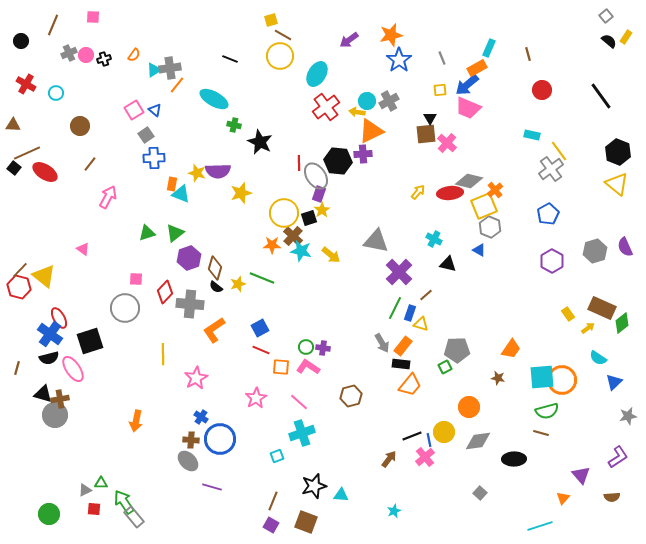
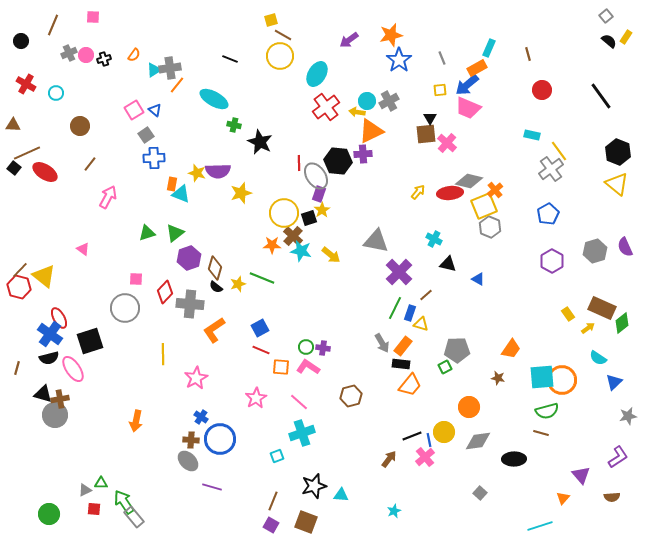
blue triangle at (479, 250): moved 1 px left, 29 px down
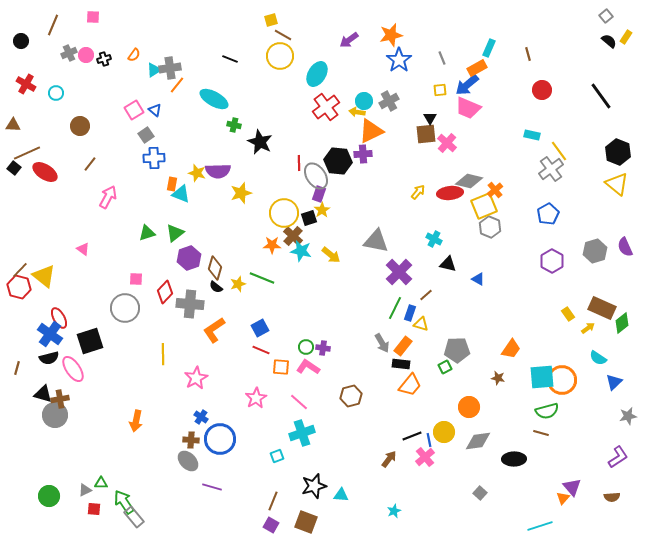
cyan circle at (367, 101): moved 3 px left
purple triangle at (581, 475): moved 9 px left, 12 px down
green circle at (49, 514): moved 18 px up
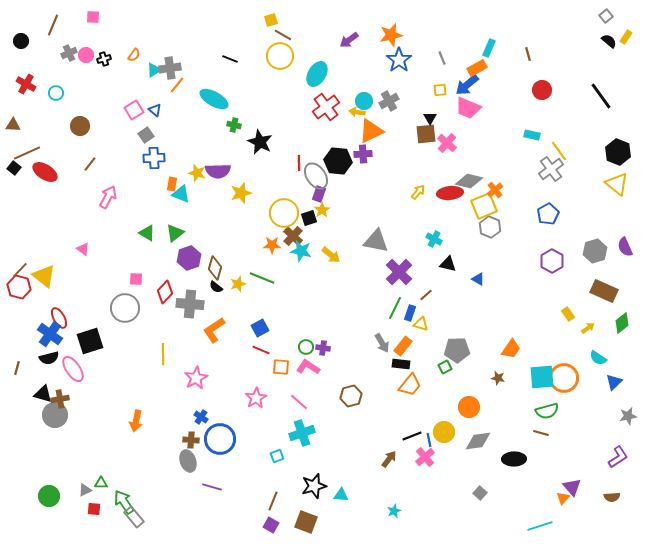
green triangle at (147, 233): rotated 48 degrees clockwise
brown rectangle at (602, 308): moved 2 px right, 17 px up
orange circle at (562, 380): moved 2 px right, 2 px up
gray ellipse at (188, 461): rotated 25 degrees clockwise
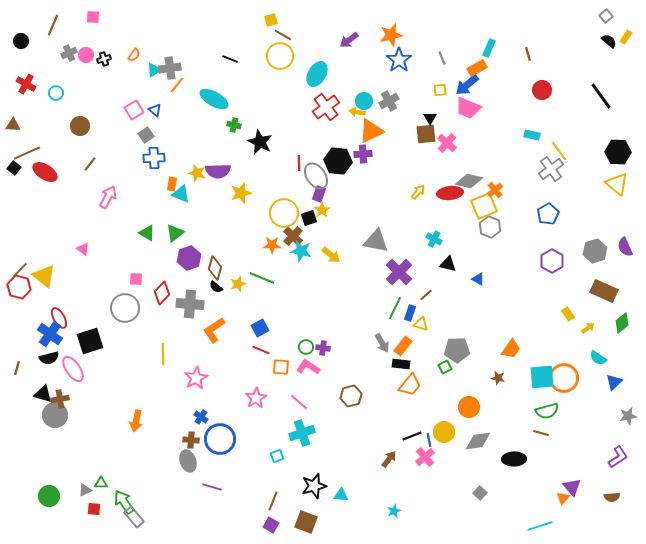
black hexagon at (618, 152): rotated 20 degrees counterclockwise
red diamond at (165, 292): moved 3 px left, 1 px down
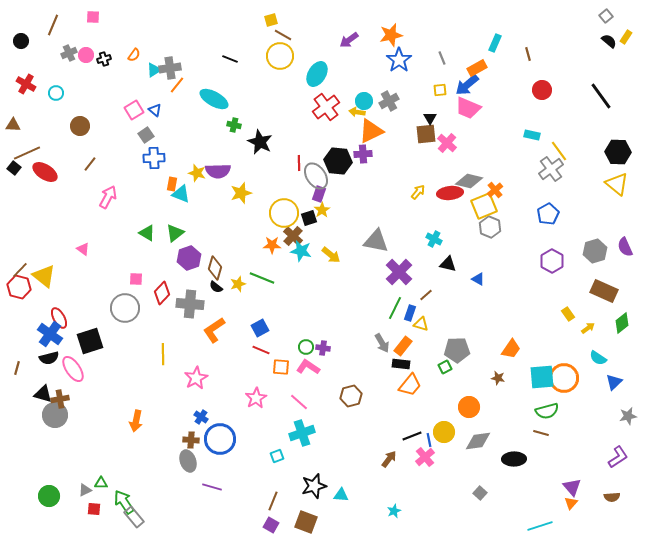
cyan rectangle at (489, 48): moved 6 px right, 5 px up
orange triangle at (563, 498): moved 8 px right, 5 px down
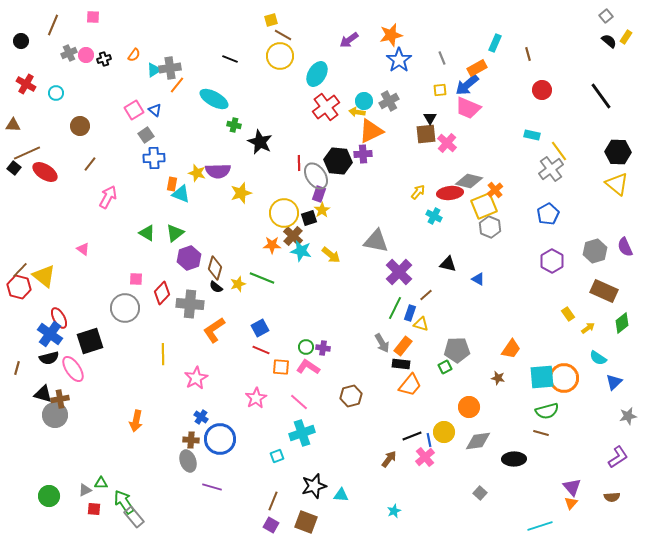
cyan cross at (434, 239): moved 23 px up
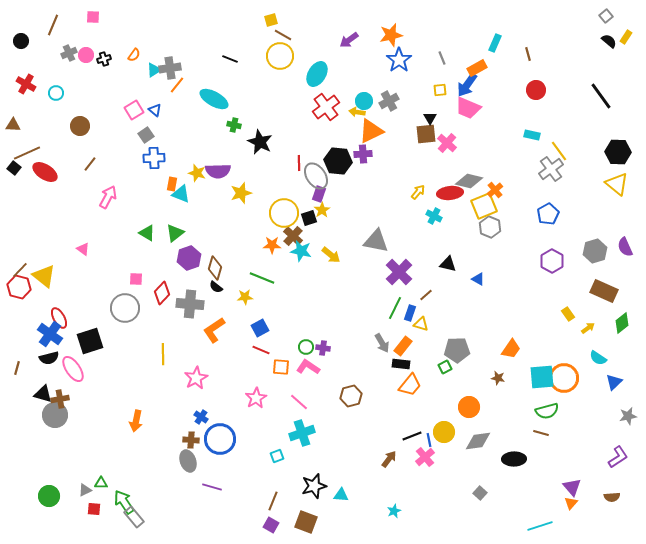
blue arrow at (467, 85): rotated 15 degrees counterclockwise
red circle at (542, 90): moved 6 px left
yellow star at (238, 284): moved 7 px right, 13 px down; rotated 14 degrees clockwise
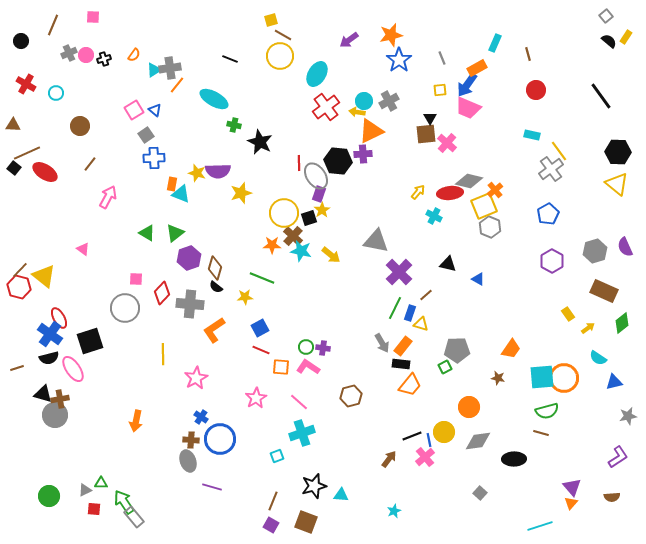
brown line at (17, 368): rotated 56 degrees clockwise
blue triangle at (614, 382): rotated 30 degrees clockwise
